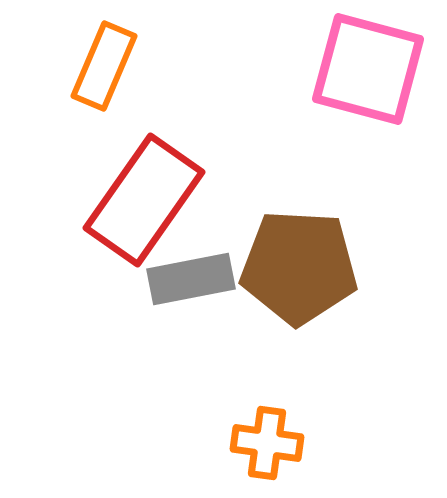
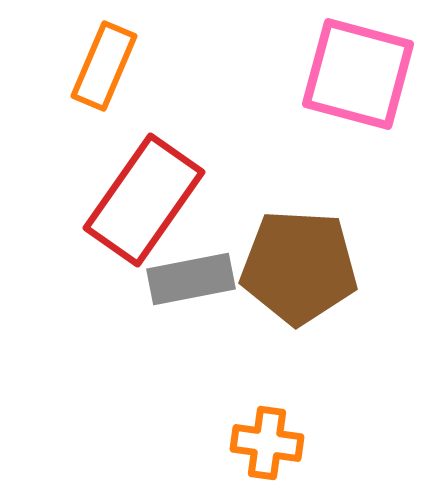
pink square: moved 10 px left, 5 px down
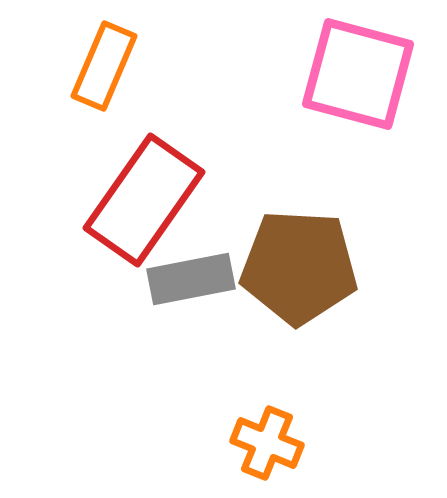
orange cross: rotated 14 degrees clockwise
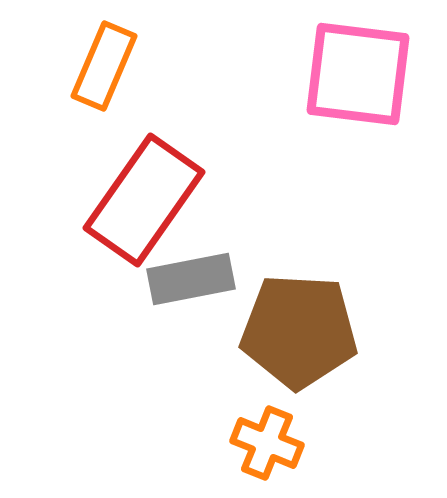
pink square: rotated 8 degrees counterclockwise
brown pentagon: moved 64 px down
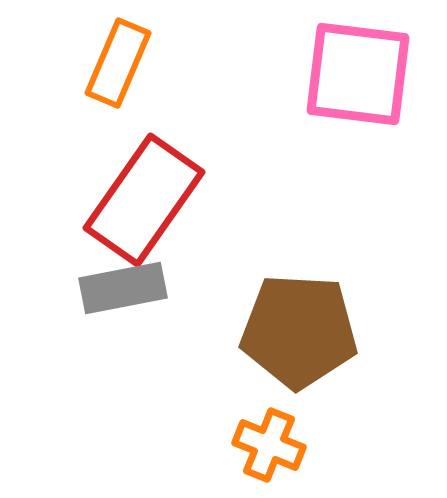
orange rectangle: moved 14 px right, 3 px up
gray rectangle: moved 68 px left, 9 px down
orange cross: moved 2 px right, 2 px down
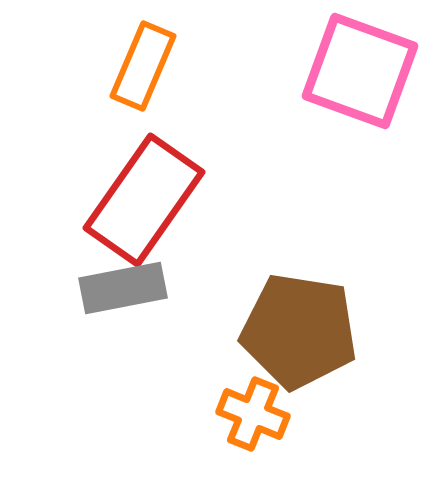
orange rectangle: moved 25 px right, 3 px down
pink square: moved 2 px right, 3 px up; rotated 13 degrees clockwise
brown pentagon: rotated 6 degrees clockwise
orange cross: moved 16 px left, 31 px up
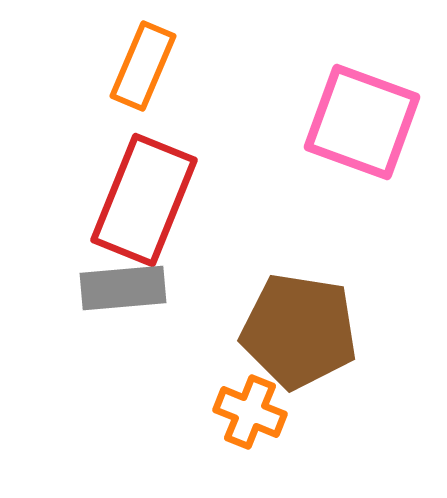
pink square: moved 2 px right, 51 px down
red rectangle: rotated 13 degrees counterclockwise
gray rectangle: rotated 6 degrees clockwise
orange cross: moved 3 px left, 2 px up
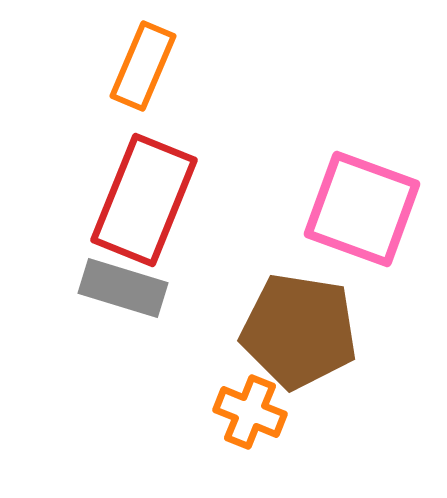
pink square: moved 87 px down
gray rectangle: rotated 22 degrees clockwise
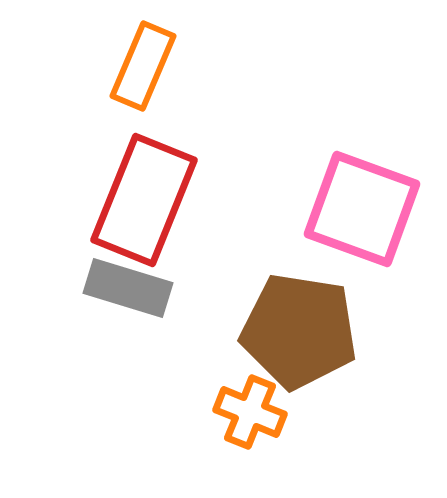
gray rectangle: moved 5 px right
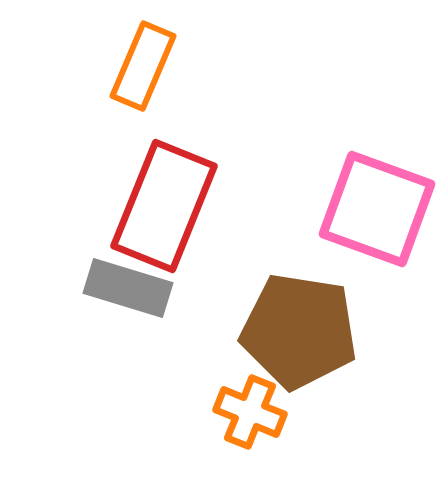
red rectangle: moved 20 px right, 6 px down
pink square: moved 15 px right
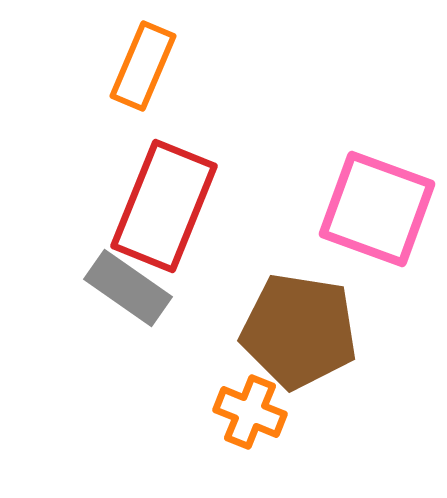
gray rectangle: rotated 18 degrees clockwise
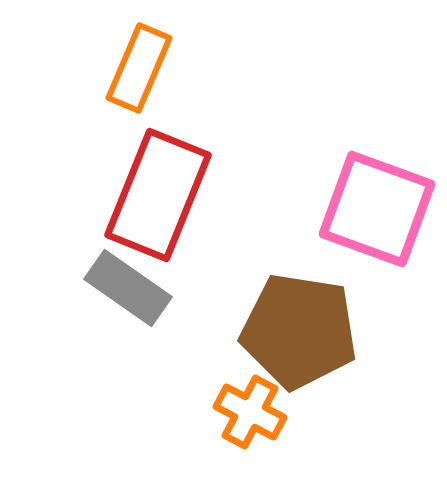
orange rectangle: moved 4 px left, 2 px down
red rectangle: moved 6 px left, 11 px up
orange cross: rotated 6 degrees clockwise
